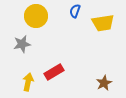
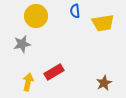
blue semicircle: rotated 24 degrees counterclockwise
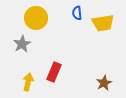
blue semicircle: moved 2 px right, 2 px down
yellow circle: moved 2 px down
gray star: rotated 18 degrees counterclockwise
red rectangle: rotated 36 degrees counterclockwise
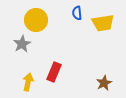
yellow circle: moved 2 px down
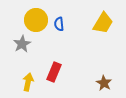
blue semicircle: moved 18 px left, 11 px down
yellow trapezoid: rotated 50 degrees counterclockwise
brown star: rotated 14 degrees counterclockwise
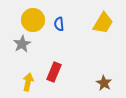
yellow circle: moved 3 px left
